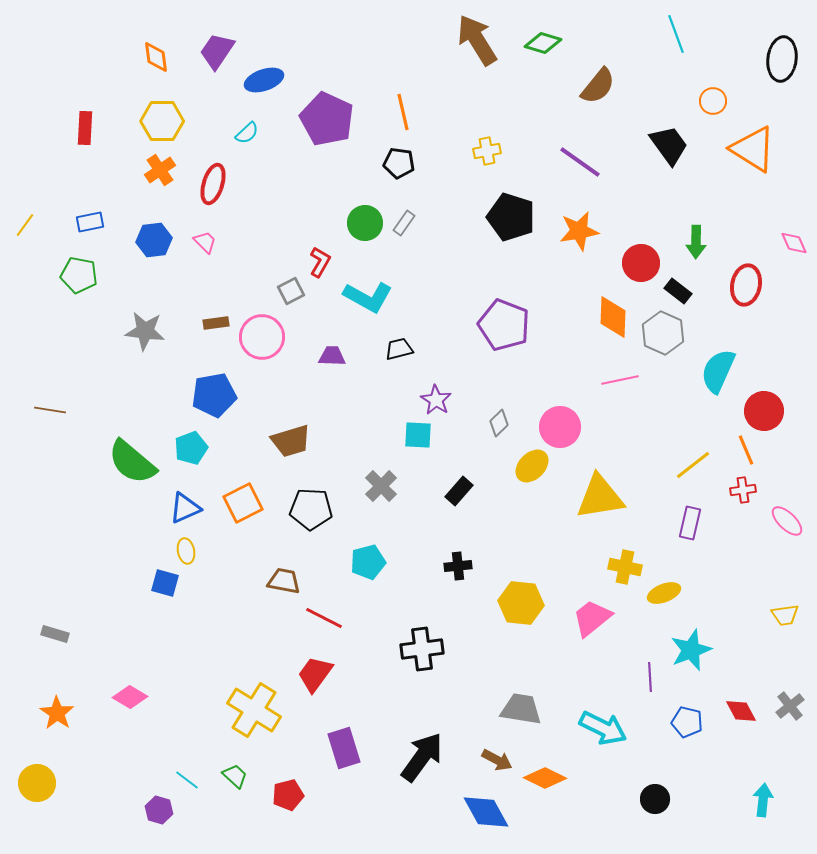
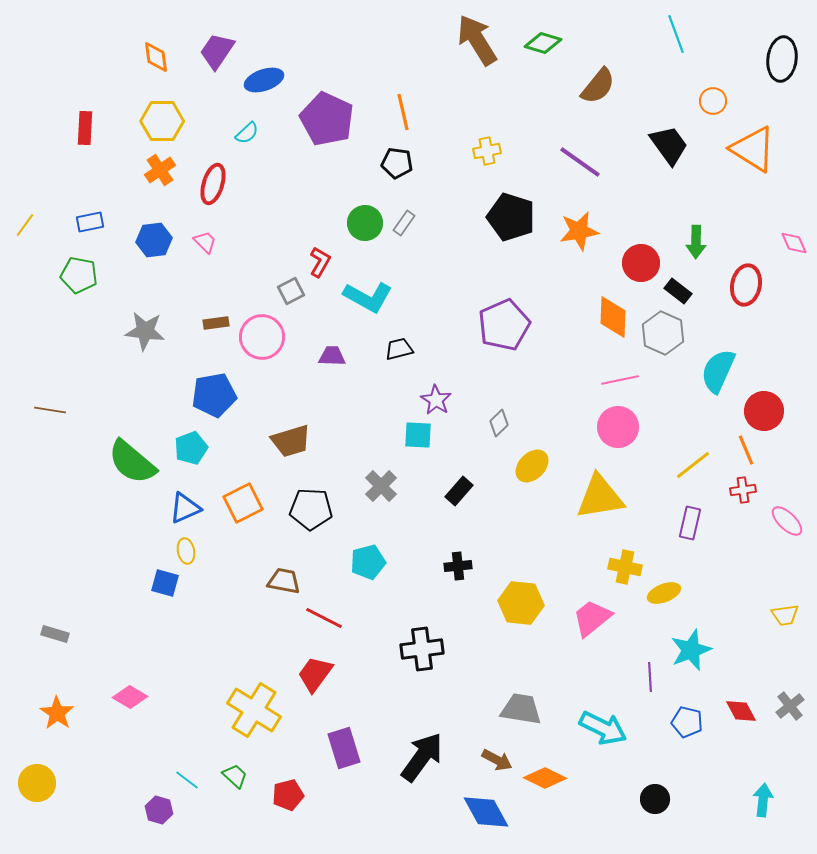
black pentagon at (399, 163): moved 2 px left
purple pentagon at (504, 325): rotated 27 degrees clockwise
pink circle at (560, 427): moved 58 px right
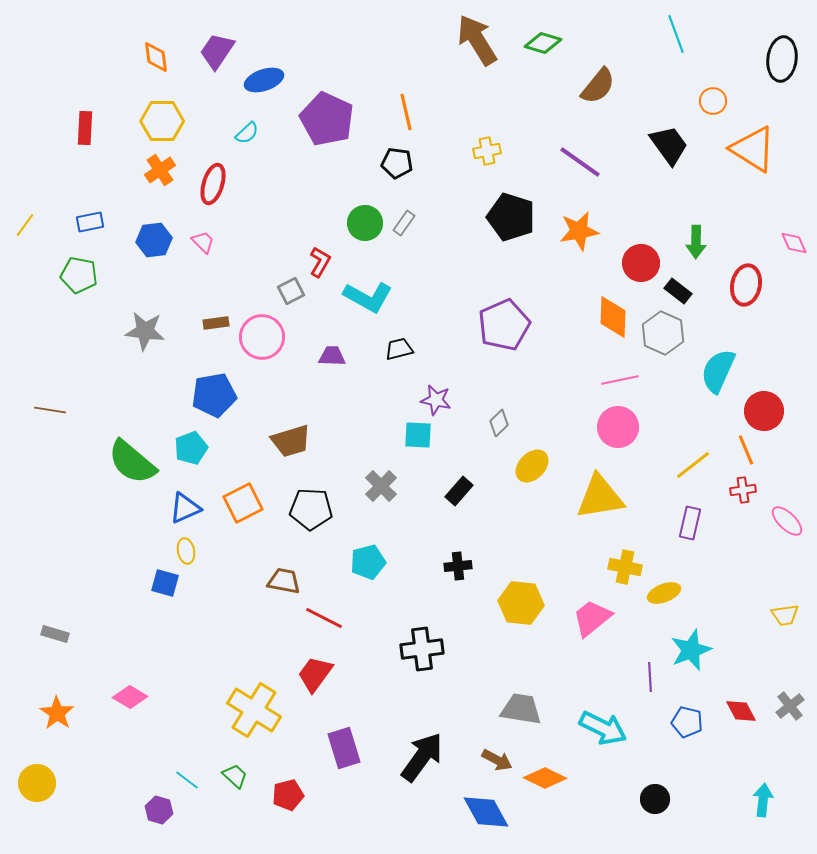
orange line at (403, 112): moved 3 px right
pink trapezoid at (205, 242): moved 2 px left
purple star at (436, 400): rotated 20 degrees counterclockwise
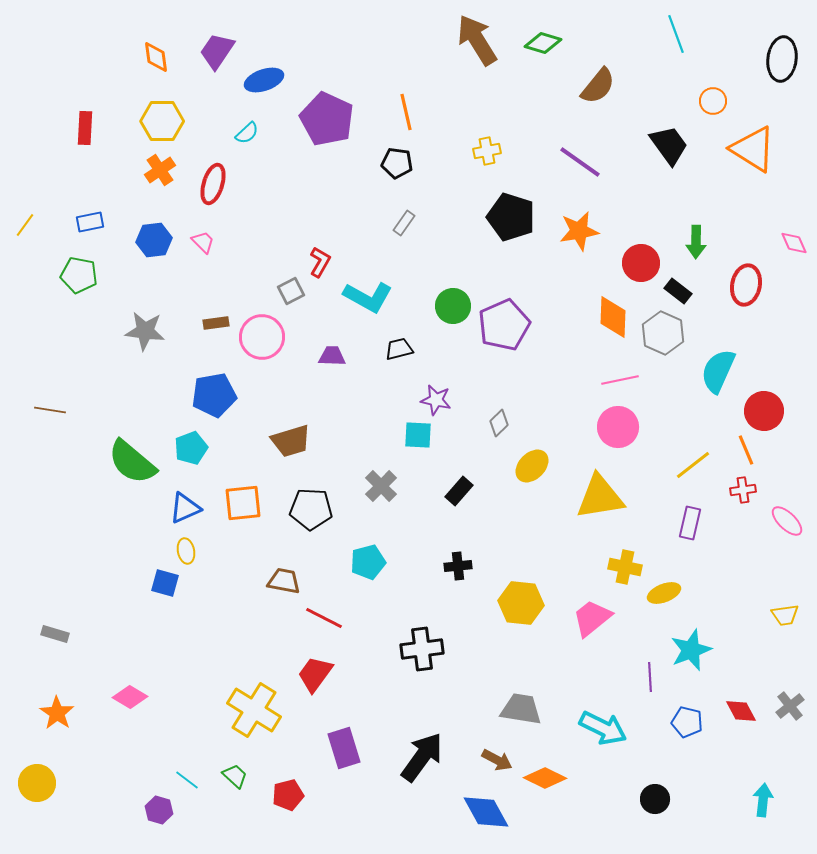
green circle at (365, 223): moved 88 px right, 83 px down
orange square at (243, 503): rotated 21 degrees clockwise
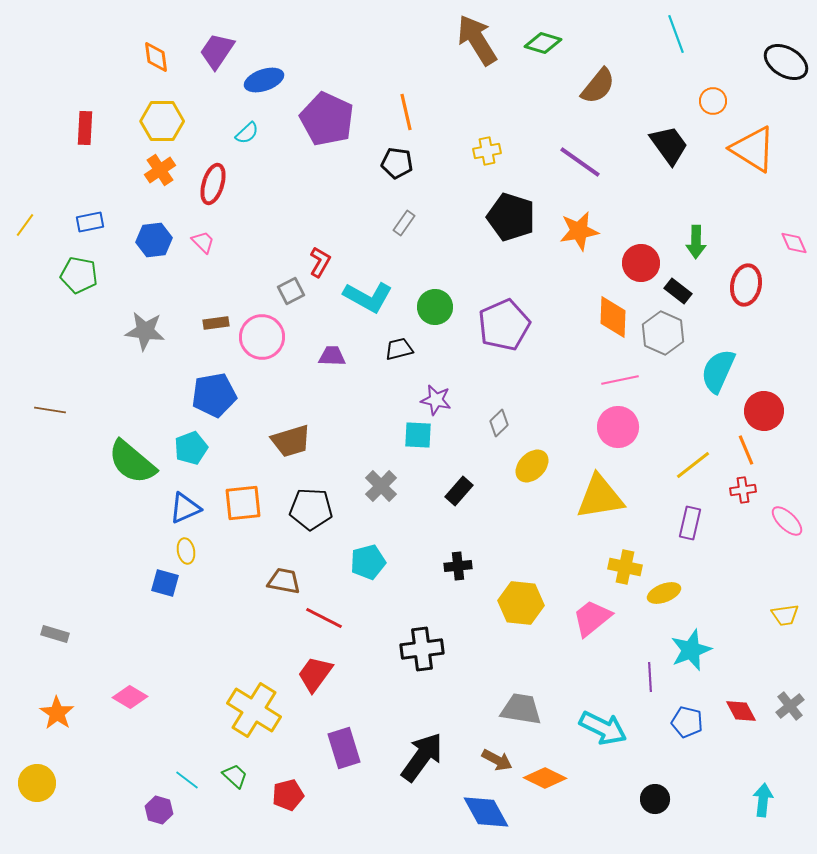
black ellipse at (782, 59): moved 4 px right, 3 px down; rotated 66 degrees counterclockwise
green circle at (453, 306): moved 18 px left, 1 px down
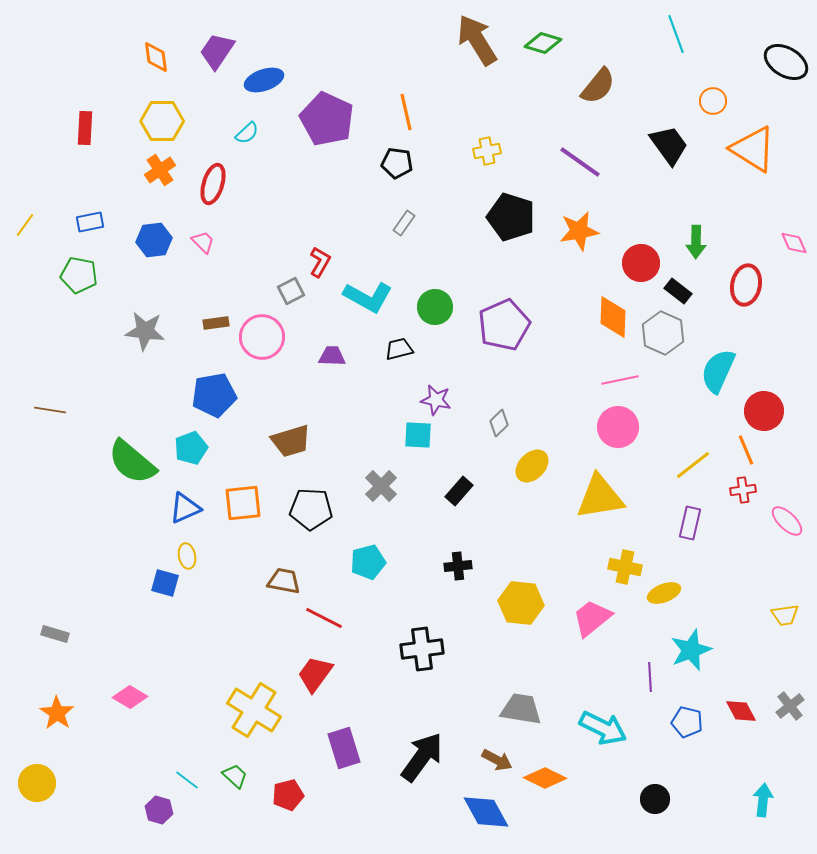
yellow ellipse at (186, 551): moved 1 px right, 5 px down
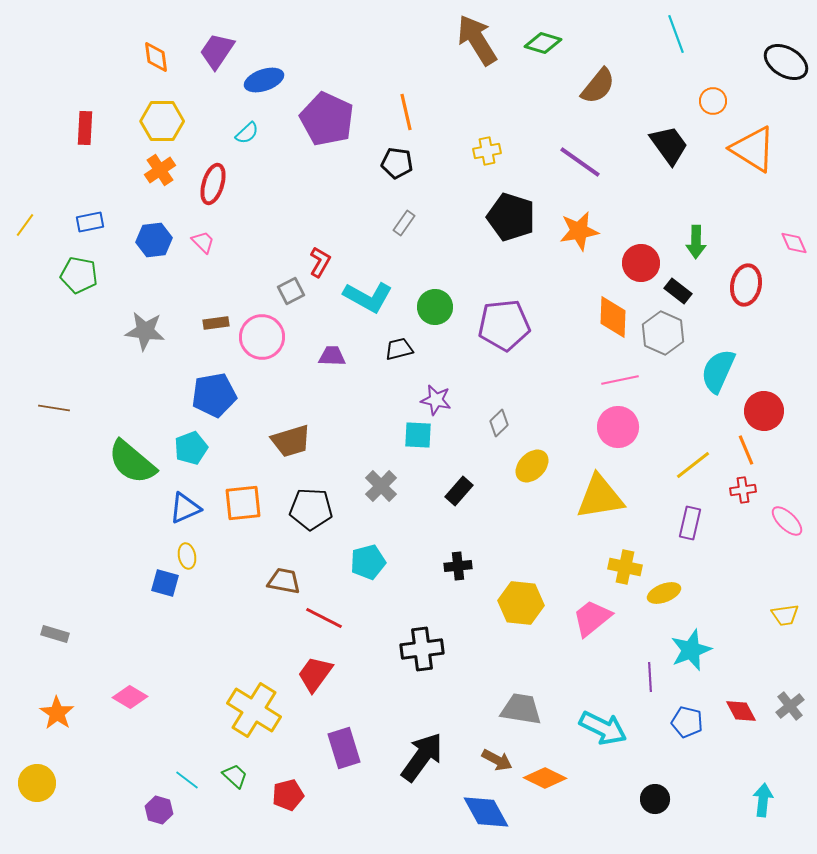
purple pentagon at (504, 325): rotated 18 degrees clockwise
brown line at (50, 410): moved 4 px right, 2 px up
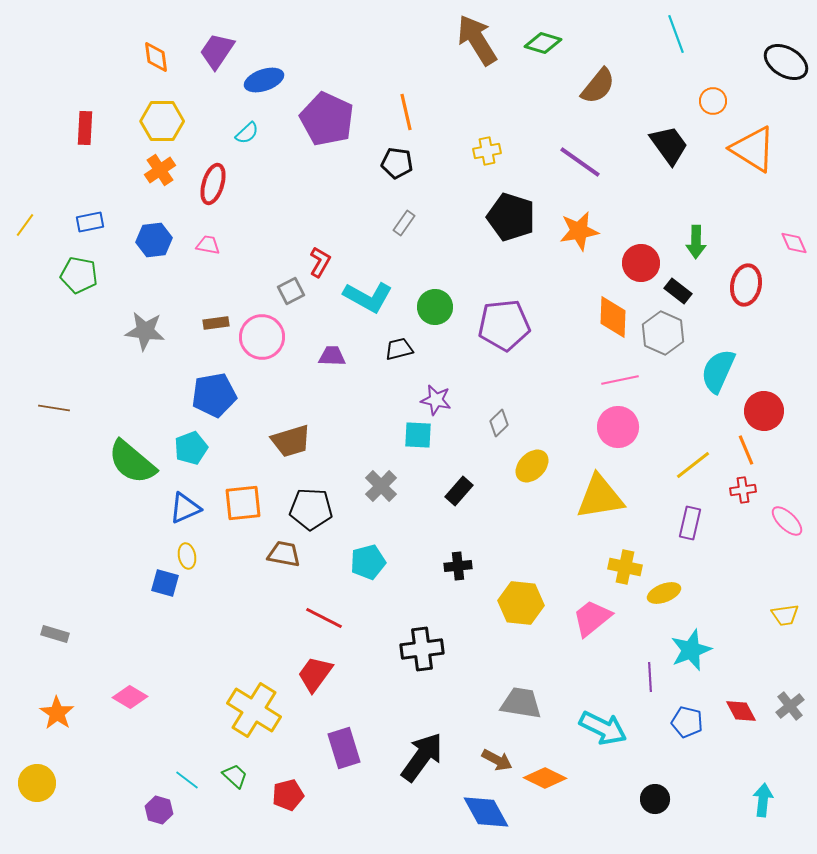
pink trapezoid at (203, 242): moved 5 px right, 3 px down; rotated 35 degrees counterclockwise
brown trapezoid at (284, 581): moved 27 px up
gray trapezoid at (521, 709): moved 6 px up
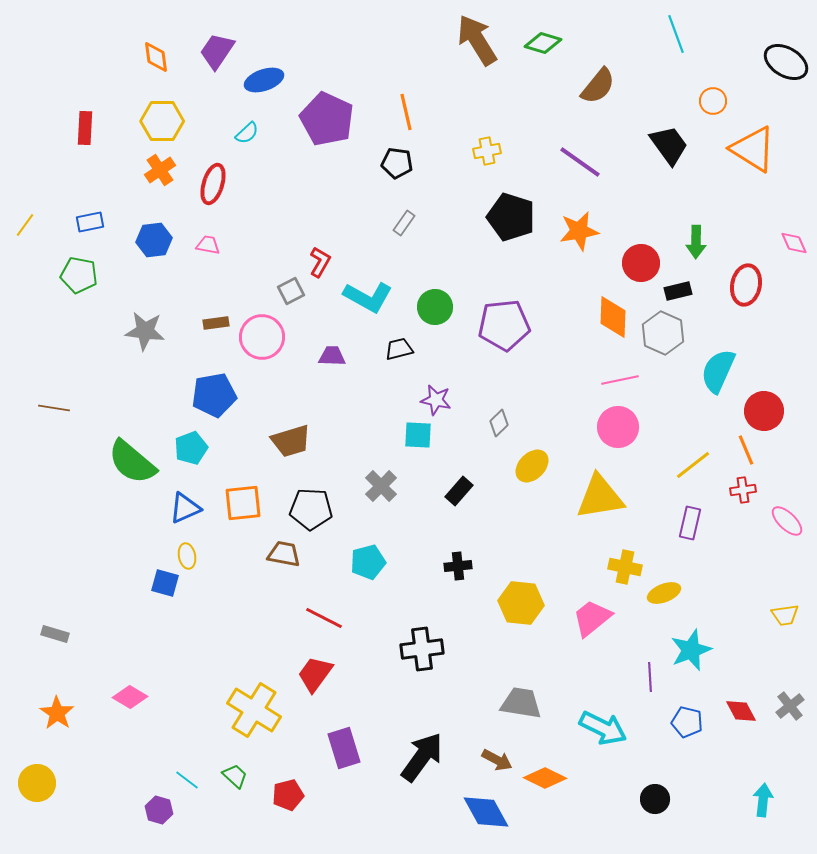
black rectangle at (678, 291): rotated 52 degrees counterclockwise
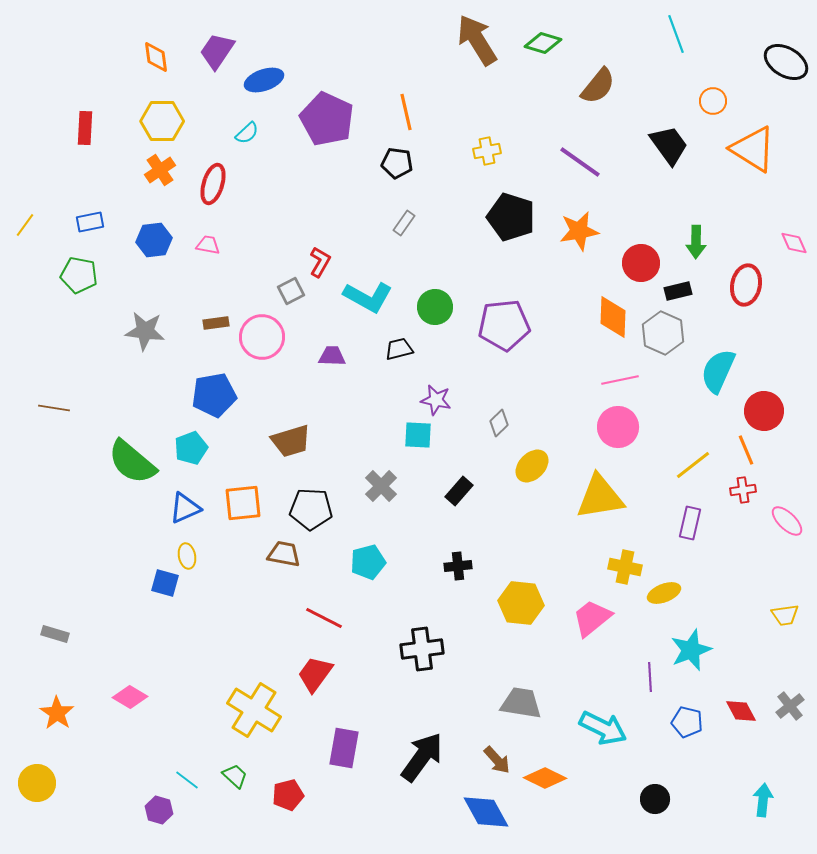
purple rectangle at (344, 748): rotated 27 degrees clockwise
brown arrow at (497, 760): rotated 20 degrees clockwise
